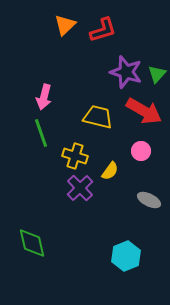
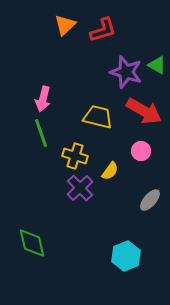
green triangle: moved 9 px up; rotated 42 degrees counterclockwise
pink arrow: moved 1 px left, 2 px down
gray ellipse: moved 1 px right; rotated 75 degrees counterclockwise
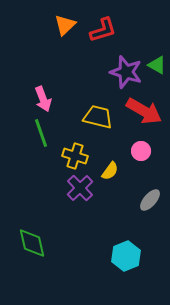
pink arrow: rotated 35 degrees counterclockwise
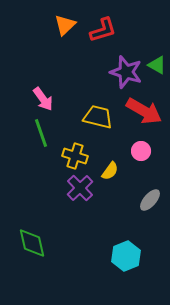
pink arrow: rotated 15 degrees counterclockwise
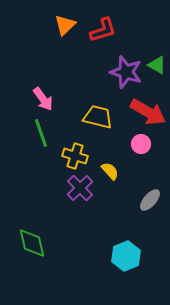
red arrow: moved 4 px right, 1 px down
pink circle: moved 7 px up
yellow semicircle: rotated 78 degrees counterclockwise
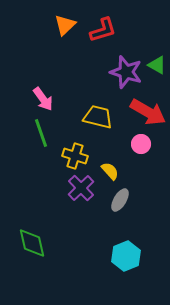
purple cross: moved 1 px right
gray ellipse: moved 30 px left; rotated 10 degrees counterclockwise
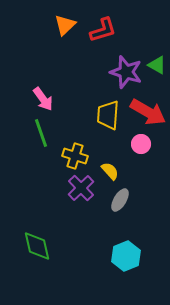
yellow trapezoid: moved 10 px right, 2 px up; rotated 100 degrees counterclockwise
green diamond: moved 5 px right, 3 px down
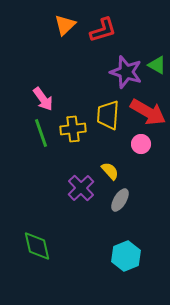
yellow cross: moved 2 px left, 27 px up; rotated 25 degrees counterclockwise
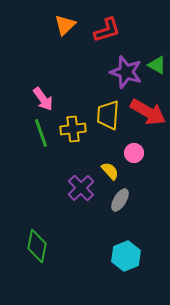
red L-shape: moved 4 px right
pink circle: moved 7 px left, 9 px down
green diamond: rotated 24 degrees clockwise
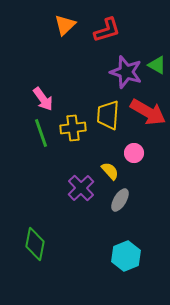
yellow cross: moved 1 px up
green diamond: moved 2 px left, 2 px up
